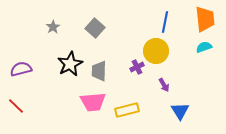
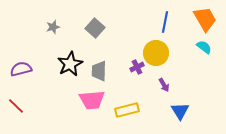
orange trapezoid: rotated 24 degrees counterclockwise
gray star: rotated 16 degrees clockwise
cyan semicircle: rotated 56 degrees clockwise
yellow circle: moved 2 px down
pink trapezoid: moved 1 px left, 2 px up
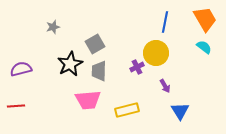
gray square: moved 16 px down; rotated 18 degrees clockwise
purple arrow: moved 1 px right, 1 px down
pink trapezoid: moved 4 px left
red line: rotated 48 degrees counterclockwise
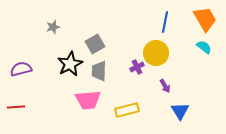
red line: moved 1 px down
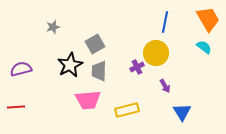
orange trapezoid: moved 3 px right
black star: moved 1 px down
blue triangle: moved 2 px right, 1 px down
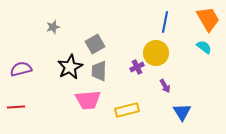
black star: moved 2 px down
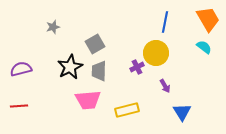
red line: moved 3 px right, 1 px up
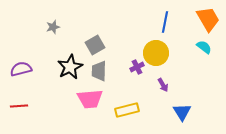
gray square: moved 1 px down
purple arrow: moved 2 px left, 1 px up
pink trapezoid: moved 2 px right, 1 px up
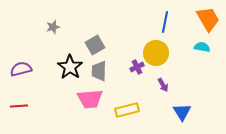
cyan semicircle: moved 2 px left; rotated 28 degrees counterclockwise
black star: rotated 10 degrees counterclockwise
